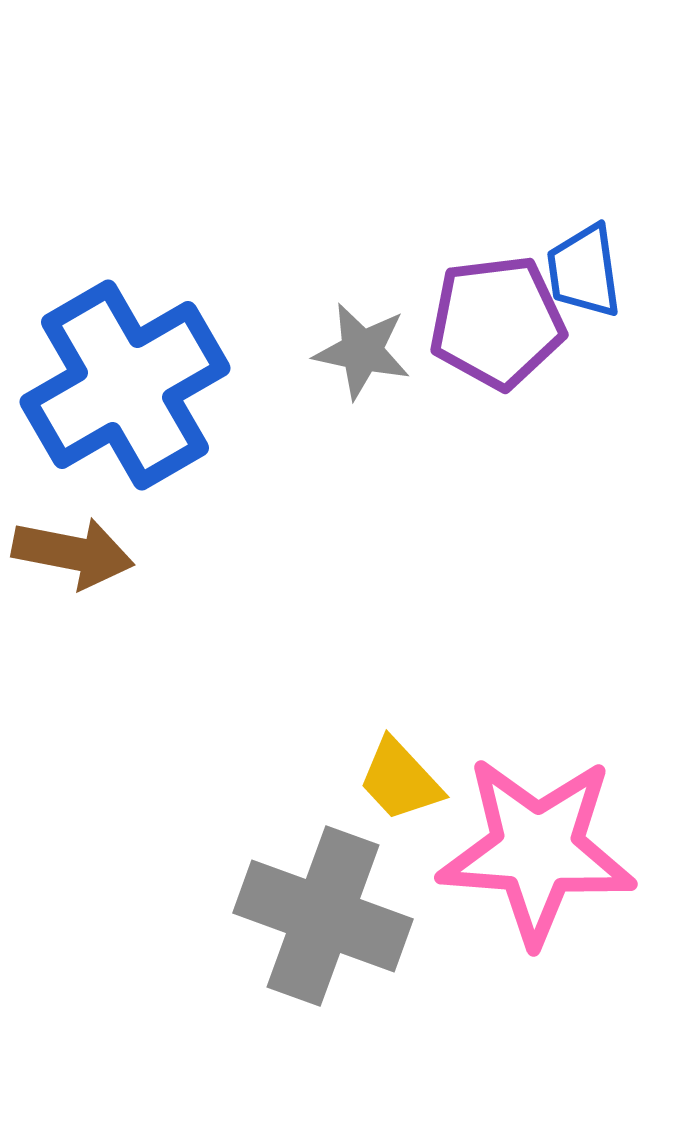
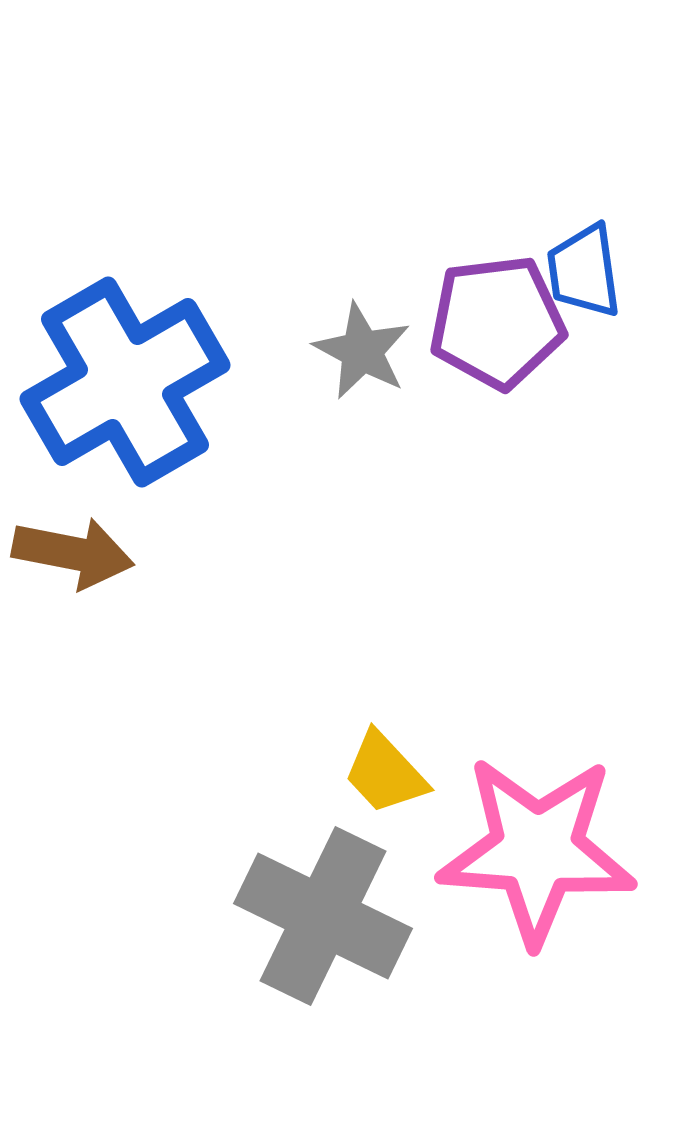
gray star: rotated 16 degrees clockwise
blue cross: moved 3 px up
yellow trapezoid: moved 15 px left, 7 px up
gray cross: rotated 6 degrees clockwise
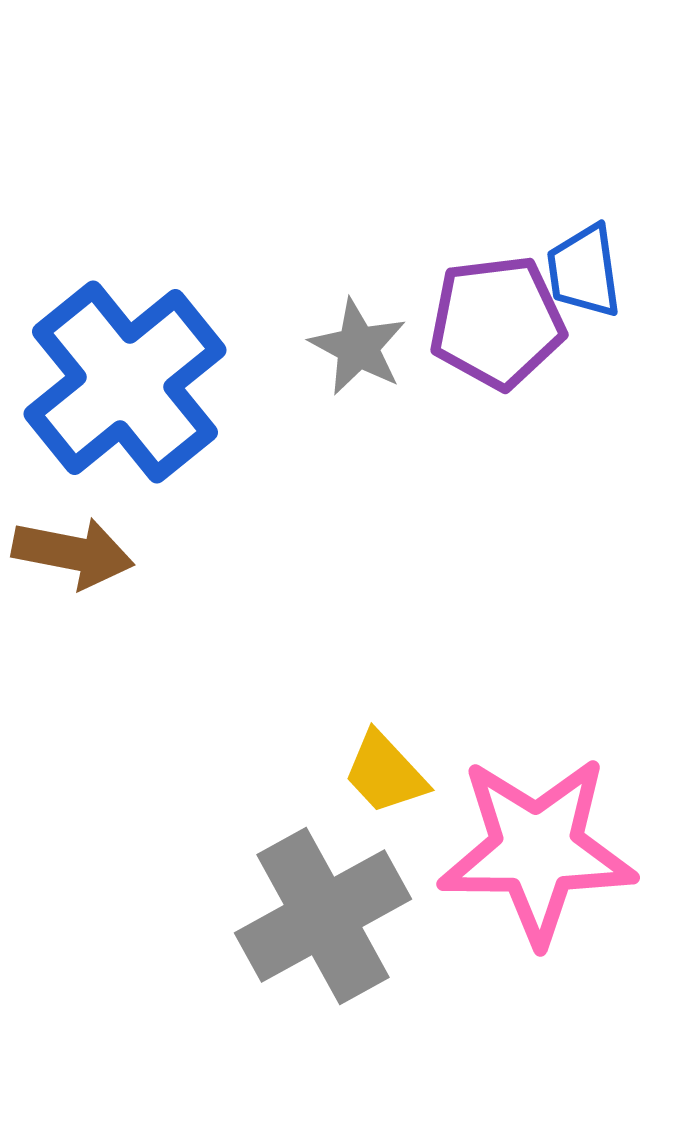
gray star: moved 4 px left, 4 px up
blue cross: rotated 9 degrees counterclockwise
pink star: rotated 4 degrees counterclockwise
gray cross: rotated 35 degrees clockwise
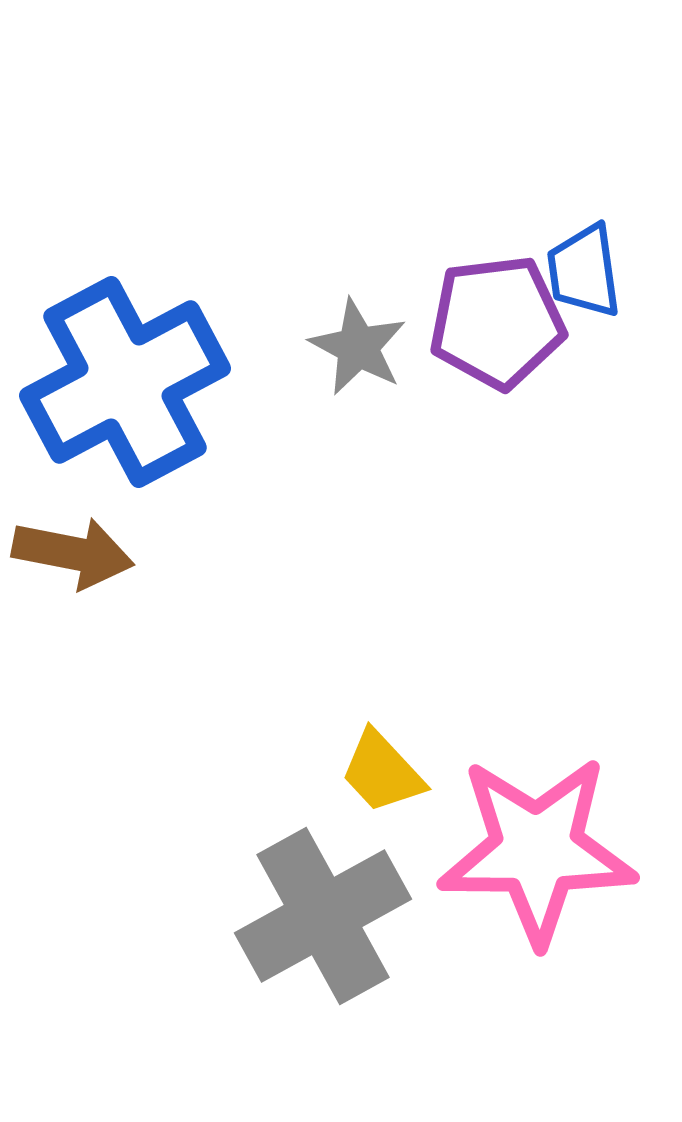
blue cross: rotated 11 degrees clockwise
yellow trapezoid: moved 3 px left, 1 px up
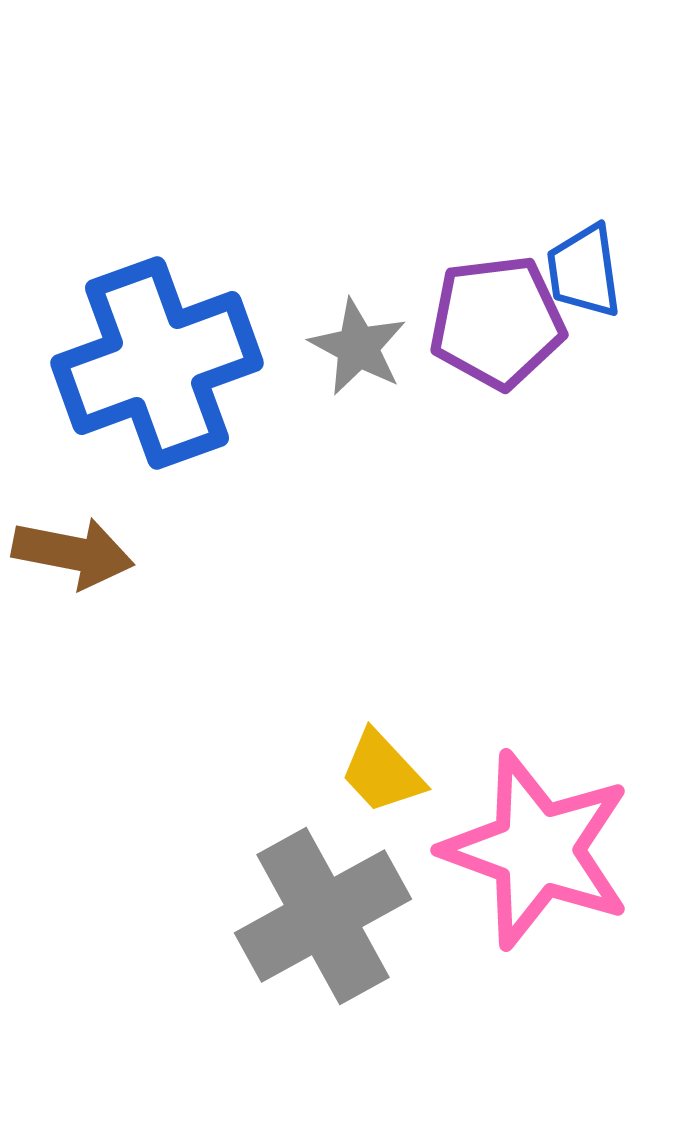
blue cross: moved 32 px right, 19 px up; rotated 8 degrees clockwise
pink star: rotated 20 degrees clockwise
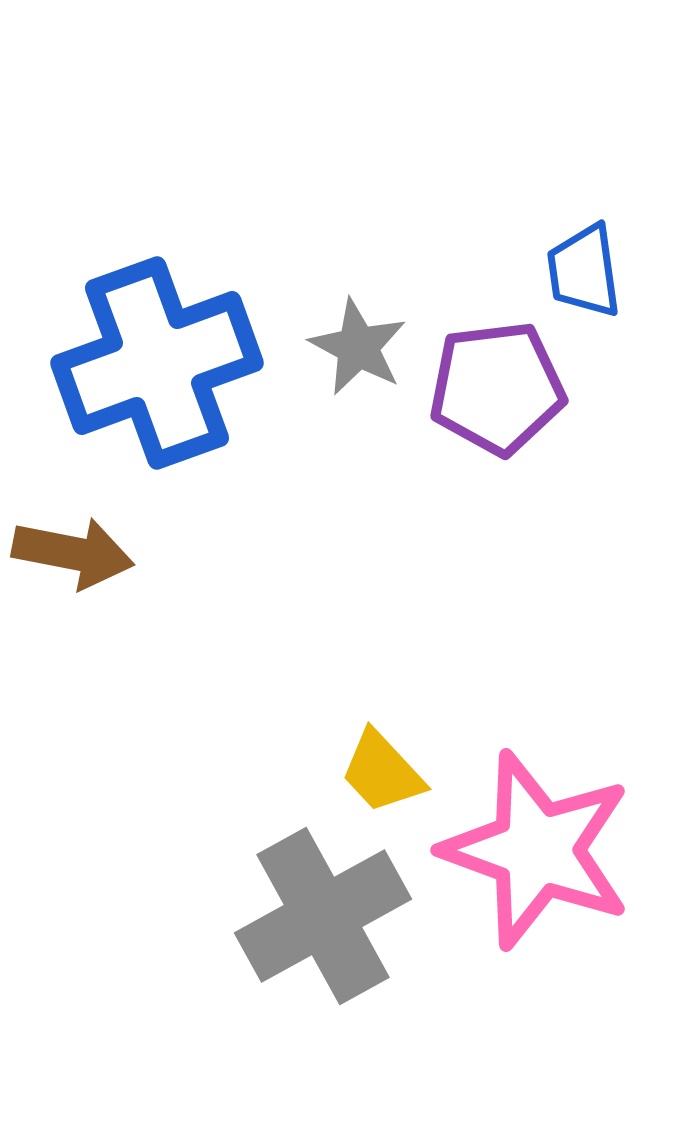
purple pentagon: moved 66 px down
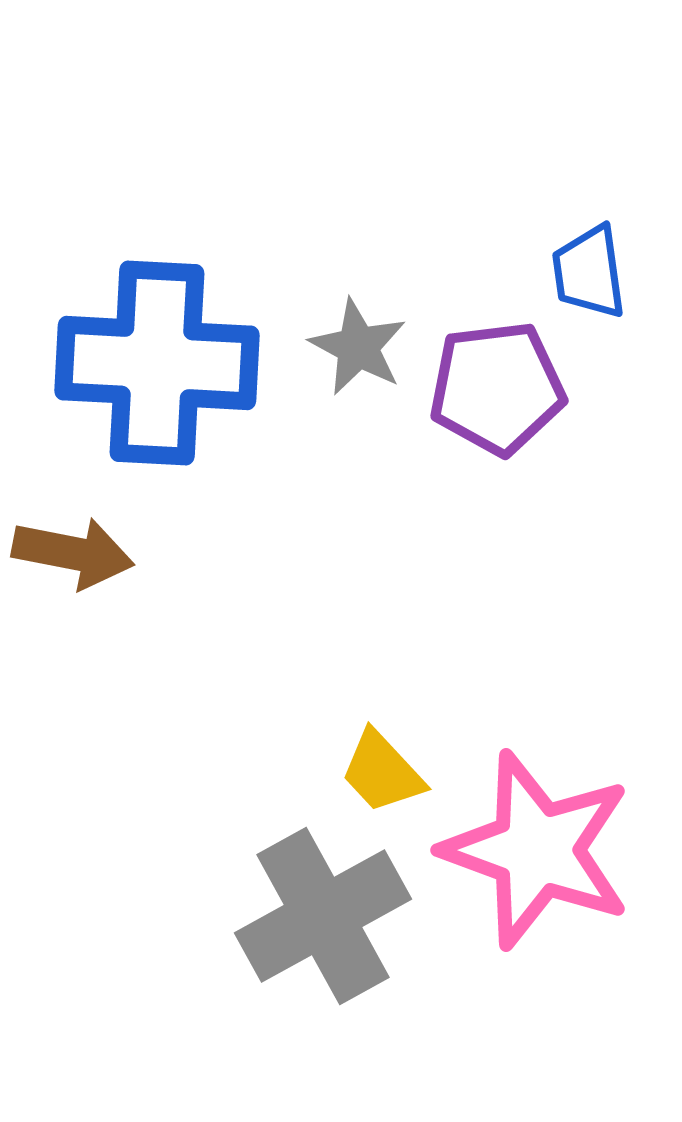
blue trapezoid: moved 5 px right, 1 px down
blue cross: rotated 23 degrees clockwise
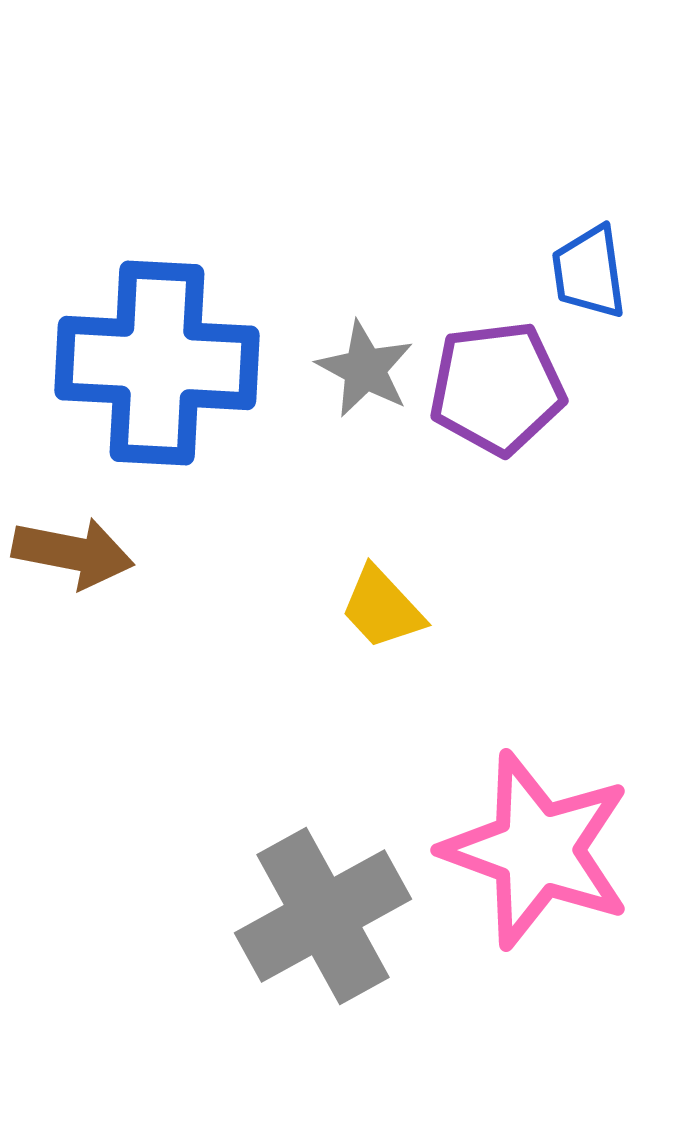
gray star: moved 7 px right, 22 px down
yellow trapezoid: moved 164 px up
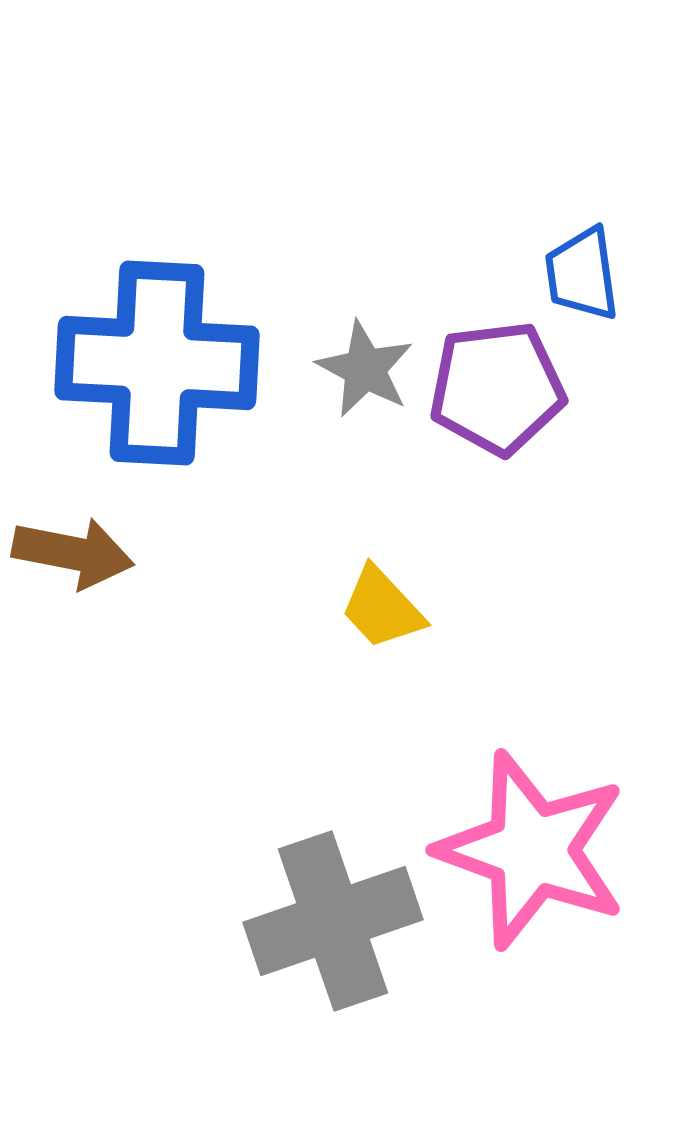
blue trapezoid: moved 7 px left, 2 px down
pink star: moved 5 px left
gray cross: moved 10 px right, 5 px down; rotated 10 degrees clockwise
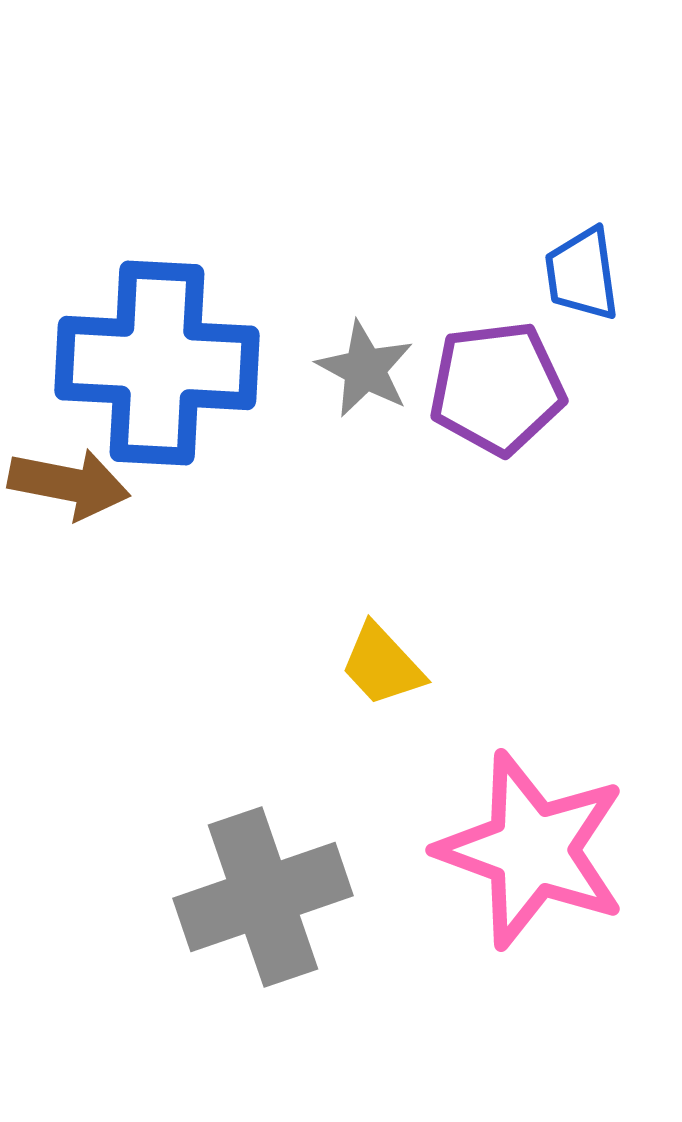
brown arrow: moved 4 px left, 69 px up
yellow trapezoid: moved 57 px down
gray cross: moved 70 px left, 24 px up
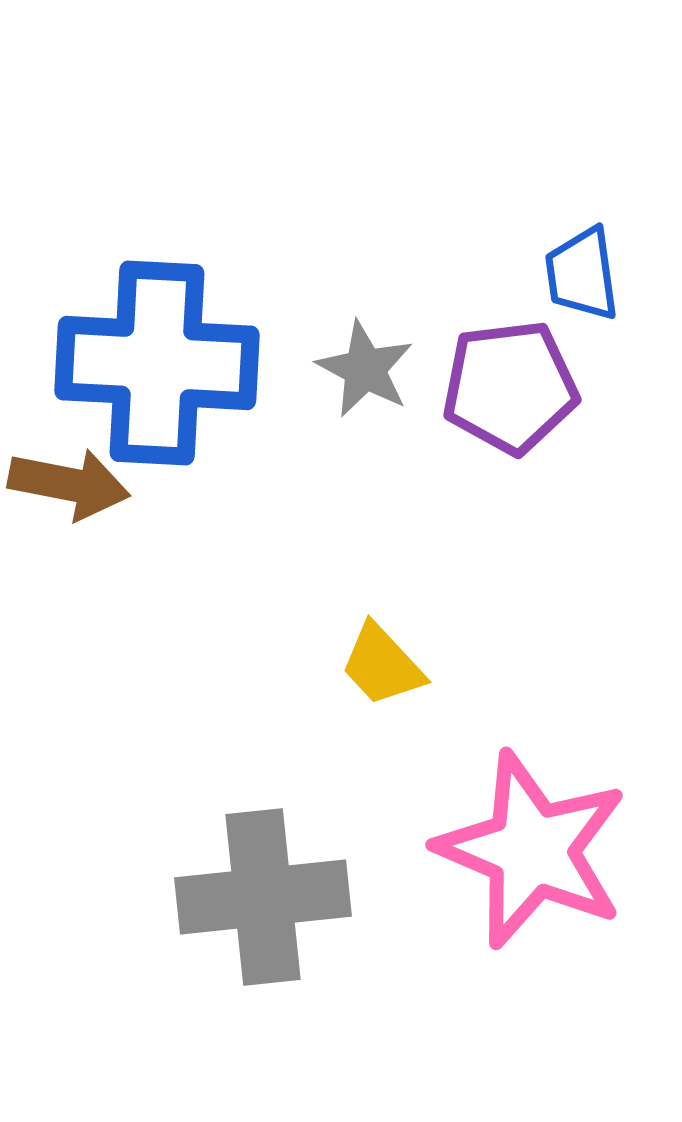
purple pentagon: moved 13 px right, 1 px up
pink star: rotated 3 degrees clockwise
gray cross: rotated 13 degrees clockwise
